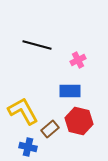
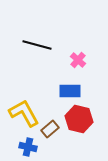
pink cross: rotated 21 degrees counterclockwise
yellow L-shape: moved 1 px right, 2 px down
red hexagon: moved 2 px up
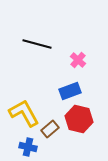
black line: moved 1 px up
blue rectangle: rotated 20 degrees counterclockwise
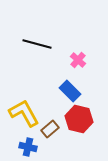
blue rectangle: rotated 65 degrees clockwise
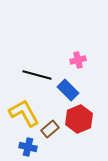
black line: moved 31 px down
pink cross: rotated 35 degrees clockwise
blue rectangle: moved 2 px left, 1 px up
red hexagon: rotated 24 degrees clockwise
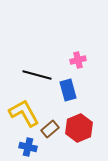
blue rectangle: rotated 30 degrees clockwise
red hexagon: moved 9 px down
